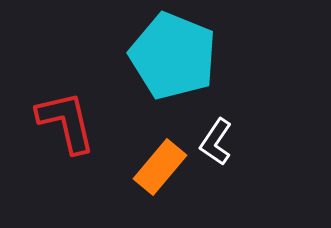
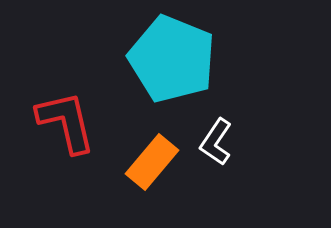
cyan pentagon: moved 1 px left, 3 px down
orange rectangle: moved 8 px left, 5 px up
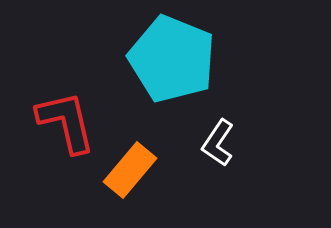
white L-shape: moved 2 px right, 1 px down
orange rectangle: moved 22 px left, 8 px down
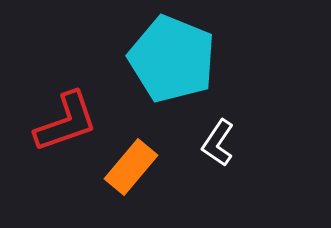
red L-shape: rotated 84 degrees clockwise
orange rectangle: moved 1 px right, 3 px up
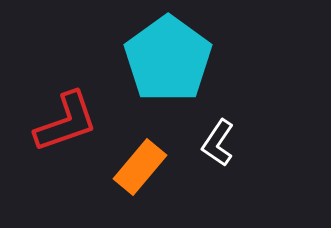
cyan pentagon: moved 4 px left; rotated 14 degrees clockwise
orange rectangle: moved 9 px right
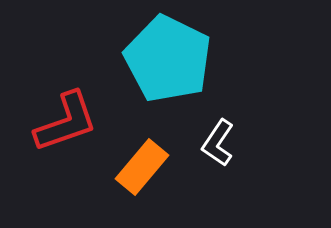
cyan pentagon: rotated 10 degrees counterclockwise
orange rectangle: moved 2 px right
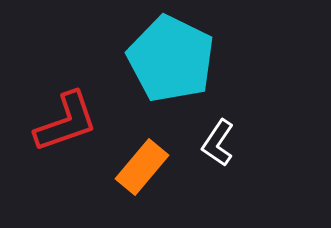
cyan pentagon: moved 3 px right
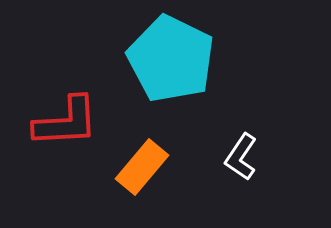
red L-shape: rotated 16 degrees clockwise
white L-shape: moved 23 px right, 14 px down
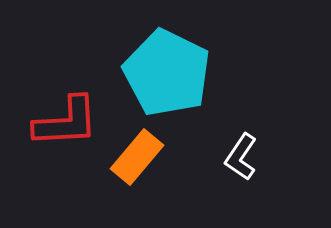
cyan pentagon: moved 4 px left, 14 px down
orange rectangle: moved 5 px left, 10 px up
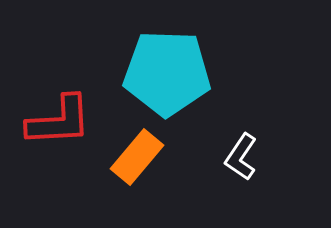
cyan pentagon: rotated 24 degrees counterclockwise
red L-shape: moved 7 px left, 1 px up
